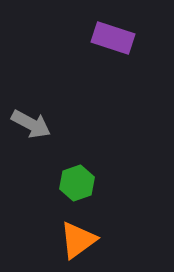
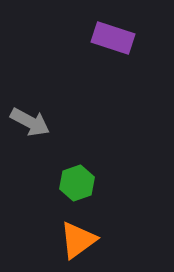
gray arrow: moved 1 px left, 2 px up
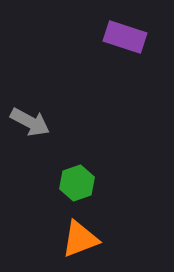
purple rectangle: moved 12 px right, 1 px up
orange triangle: moved 2 px right, 1 px up; rotated 15 degrees clockwise
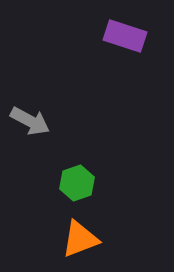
purple rectangle: moved 1 px up
gray arrow: moved 1 px up
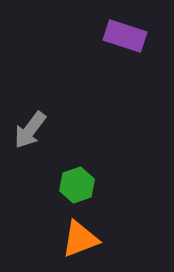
gray arrow: moved 9 px down; rotated 99 degrees clockwise
green hexagon: moved 2 px down
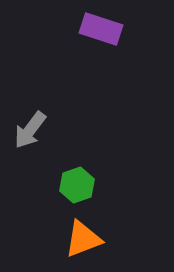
purple rectangle: moved 24 px left, 7 px up
orange triangle: moved 3 px right
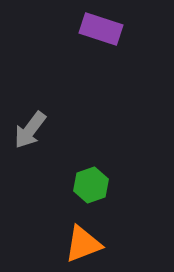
green hexagon: moved 14 px right
orange triangle: moved 5 px down
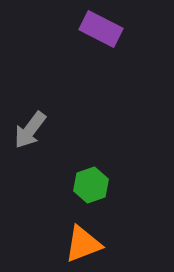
purple rectangle: rotated 9 degrees clockwise
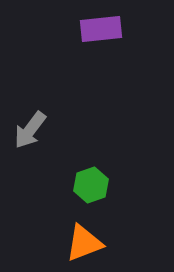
purple rectangle: rotated 33 degrees counterclockwise
orange triangle: moved 1 px right, 1 px up
